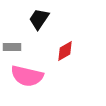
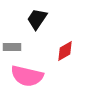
black trapezoid: moved 2 px left
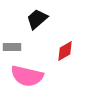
black trapezoid: rotated 15 degrees clockwise
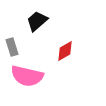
black trapezoid: moved 2 px down
gray rectangle: rotated 72 degrees clockwise
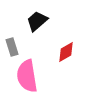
red diamond: moved 1 px right, 1 px down
pink semicircle: rotated 68 degrees clockwise
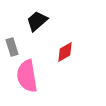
red diamond: moved 1 px left
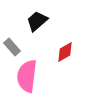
gray rectangle: rotated 24 degrees counterclockwise
pink semicircle: rotated 16 degrees clockwise
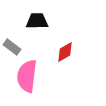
black trapezoid: rotated 40 degrees clockwise
gray rectangle: rotated 12 degrees counterclockwise
